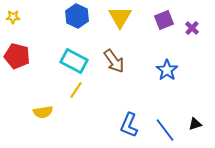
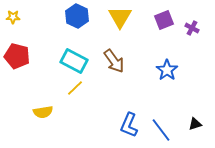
purple cross: rotated 16 degrees counterclockwise
yellow line: moved 1 px left, 2 px up; rotated 12 degrees clockwise
blue line: moved 4 px left
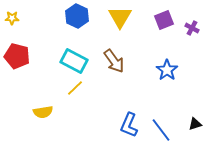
yellow star: moved 1 px left, 1 px down
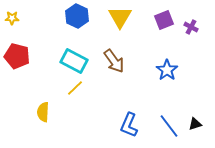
purple cross: moved 1 px left, 1 px up
yellow semicircle: rotated 102 degrees clockwise
blue line: moved 8 px right, 4 px up
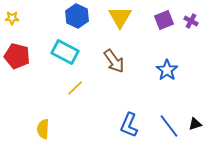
purple cross: moved 6 px up
cyan rectangle: moved 9 px left, 9 px up
yellow semicircle: moved 17 px down
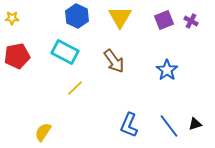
red pentagon: rotated 25 degrees counterclockwise
yellow semicircle: moved 3 px down; rotated 30 degrees clockwise
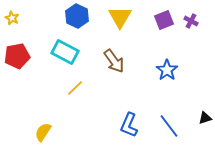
yellow star: rotated 24 degrees clockwise
black triangle: moved 10 px right, 6 px up
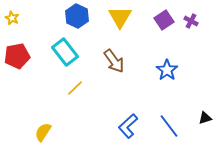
purple square: rotated 12 degrees counterclockwise
cyan rectangle: rotated 24 degrees clockwise
blue L-shape: moved 1 px left, 1 px down; rotated 25 degrees clockwise
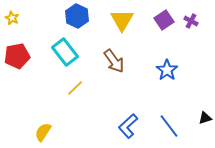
yellow triangle: moved 2 px right, 3 px down
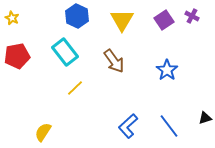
purple cross: moved 1 px right, 5 px up
